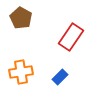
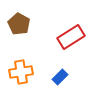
brown pentagon: moved 2 px left, 6 px down
red rectangle: rotated 24 degrees clockwise
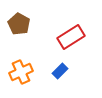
orange cross: rotated 15 degrees counterclockwise
blue rectangle: moved 6 px up
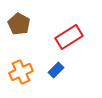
red rectangle: moved 2 px left
blue rectangle: moved 4 px left, 1 px up
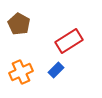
red rectangle: moved 4 px down
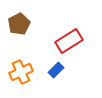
brown pentagon: rotated 15 degrees clockwise
